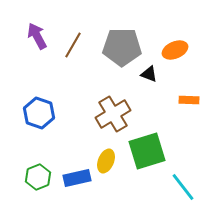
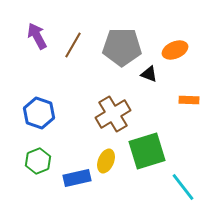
green hexagon: moved 16 px up
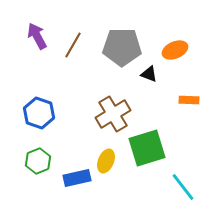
green square: moved 3 px up
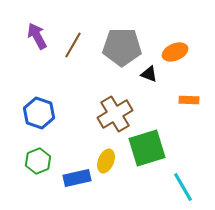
orange ellipse: moved 2 px down
brown cross: moved 2 px right
cyan line: rotated 8 degrees clockwise
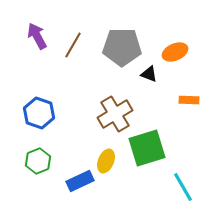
blue rectangle: moved 3 px right, 3 px down; rotated 12 degrees counterclockwise
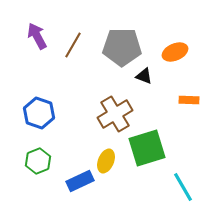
black triangle: moved 5 px left, 2 px down
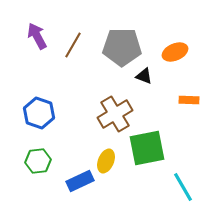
green square: rotated 6 degrees clockwise
green hexagon: rotated 15 degrees clockwise
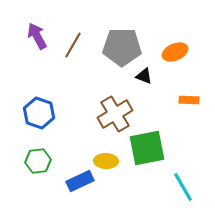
yellow ellipse: rotated 70 degrees clockwise
